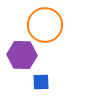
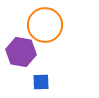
purple hexagon: moved 1 px left, 3 px up; rotated 8 degrees clockwise
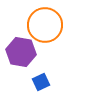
blue square: rotated 24 degrees counterclockwise
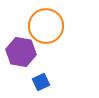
orange circle: moved 1 px right, 1 px down
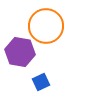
purple hexagon: moved 1 px left
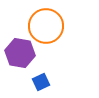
purple hexagon: moved 1 px down
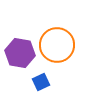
orange circle: moved 11 px right, 19 px down
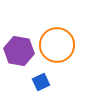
purple hexagon: moved 1 px left, 2 px up
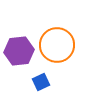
purple hexagon: rotated 16 degrees counterclockwise
